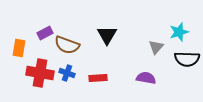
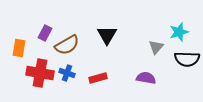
purple rectangle: rotated 35 degrees counterclockwise
brown semicircle: rotated 50 degrees counterclockwise
red rectangle: rotated 12 degrees counterclockwise
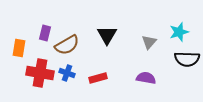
purple rectangle: rotated 14 degrees counterclockwise
gray triangle: moved 7 px left, 5 px up
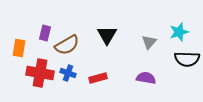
blue cross: moved 1 px right
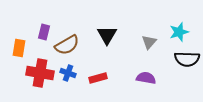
purple rectangle: moved 1 px left, 1 px up
